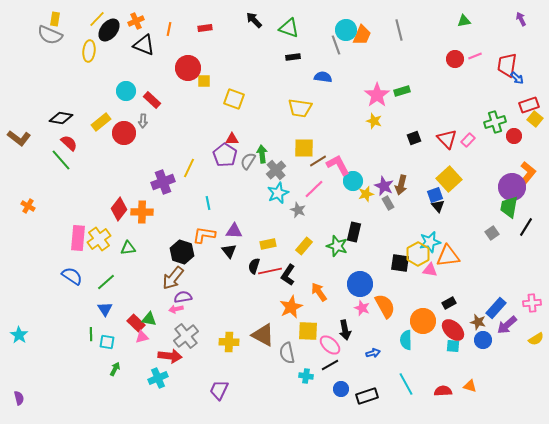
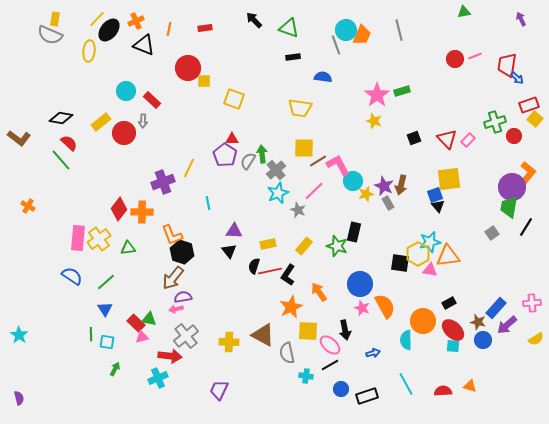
green triangle at (464, 21): moved 9 px up
yellow square at (449, 179): rotated 35 degrees clockwise
pink line at (314, 189): moved 2 px down
orange L-shape at (204, 235): moved 32 px left; rotated 120 degrees counterclockwise
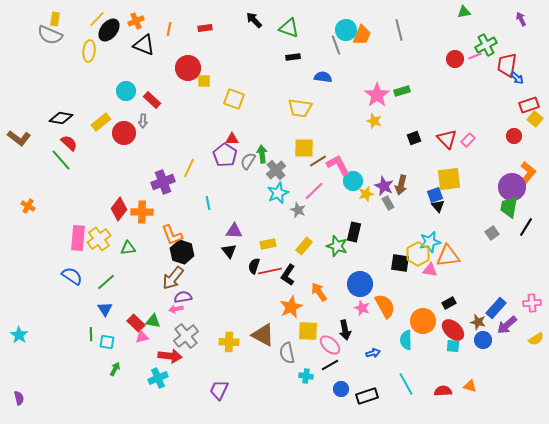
green cross at (495, 122): moved 9 px left, 77 px up; rotated 10 degrees counterclockwise
green triangle at (149, 319): moved 4 px right, 2 px down
